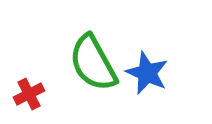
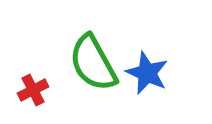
red cross: moved 4 px right, 4 px up
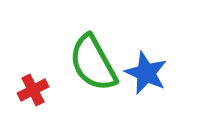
blue star: moved 1 px left
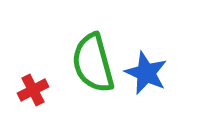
green semicircle: rotated 14 degrees clockwise
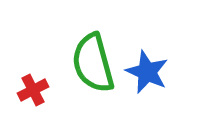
blue star: moved 1 px right, 1 px up
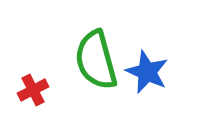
green semicircle: moved 3 px right, 3 px up
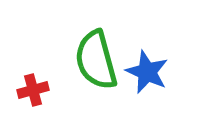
red cross: rotated 12 degrees clockwise
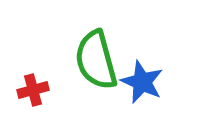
blue star: moved 5 px left, 10 px down
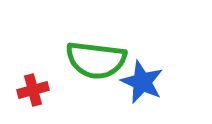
green semicircle: rotated 68 degrees counterclockwise
